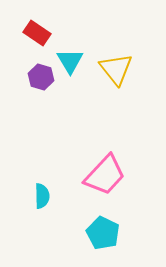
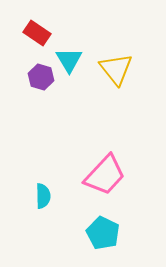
cyan triangle: moved 1 px left, 1 px up
cyan semicircle: moved 1 px right
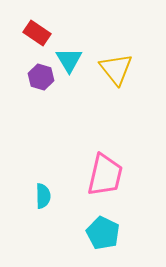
pink trapezoid: rotated 30 degrees counterclockwise
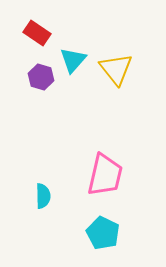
cyan triangle: moved 4 px right; rotated 12 degrees clockwise
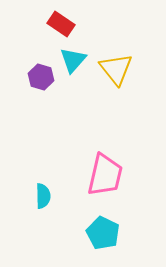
red rectangle: moved 24 px right, 9 px up
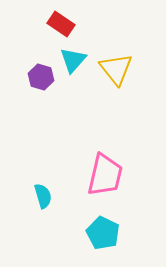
cyan semicircle: rotated 15 degrees counterclockwise
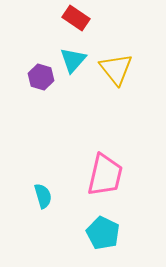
red rectangle: moved 15 px right, 6 px up
